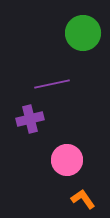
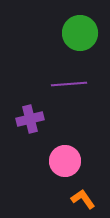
green circle: moved 3 px left
purple line: moved 17 px right; rotated 8 degrees clockwise
pink circle: moved 2 px left, 1 px down
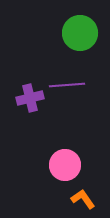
purple line: moved 2 px left, 1 px down
purple cross: moved 21 px up
pink circle: moved 4 px down
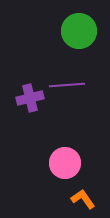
green circle: moved 1 px left, 2 px up
pink circle: moved 2 px up
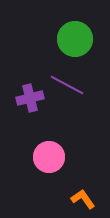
green circle: moved 4 px left, 8 px down
purple line: rotated 32 degrees clockwise
pink circle: moved 16 px left, 6 px up
